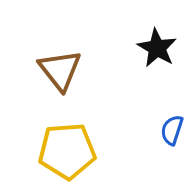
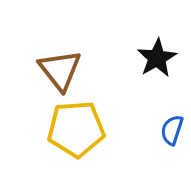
black star: moved 10 px down; rotated 12 degrees clockwise
yellow pentagon: moved 9 px right, 22 px up
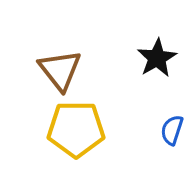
yellow pentagon: rotated 4 degrees clockwise
